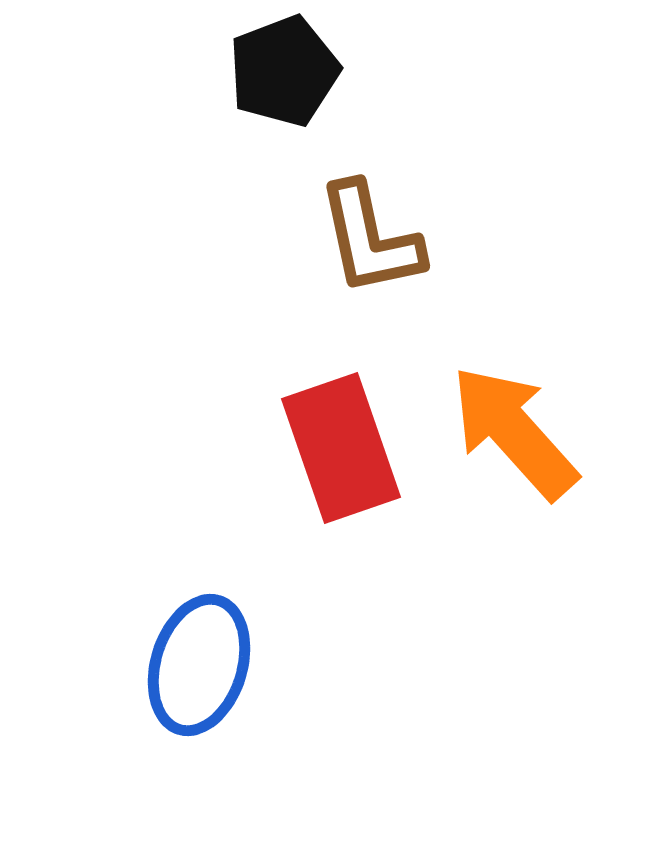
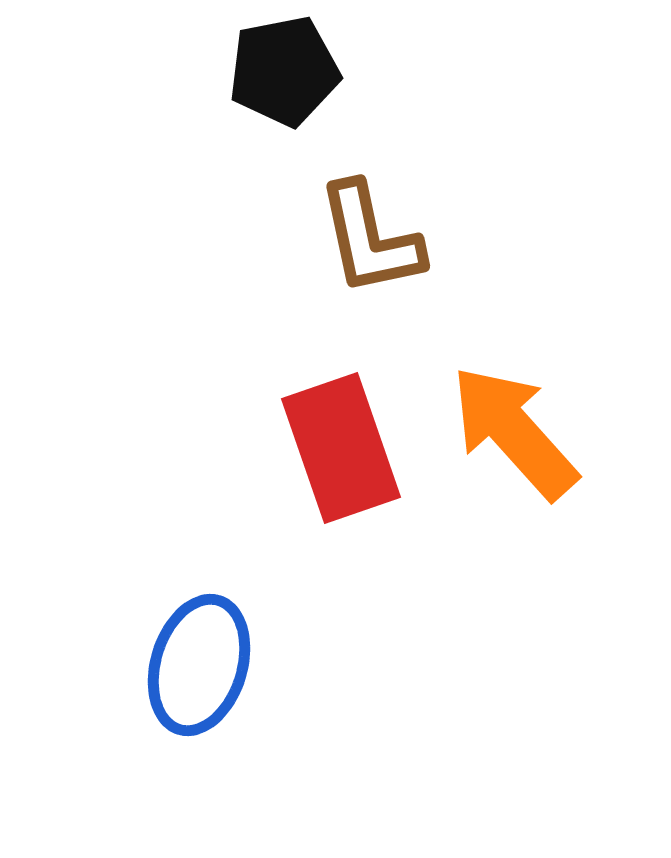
black pentagon: rotated 10 degrees clockwise
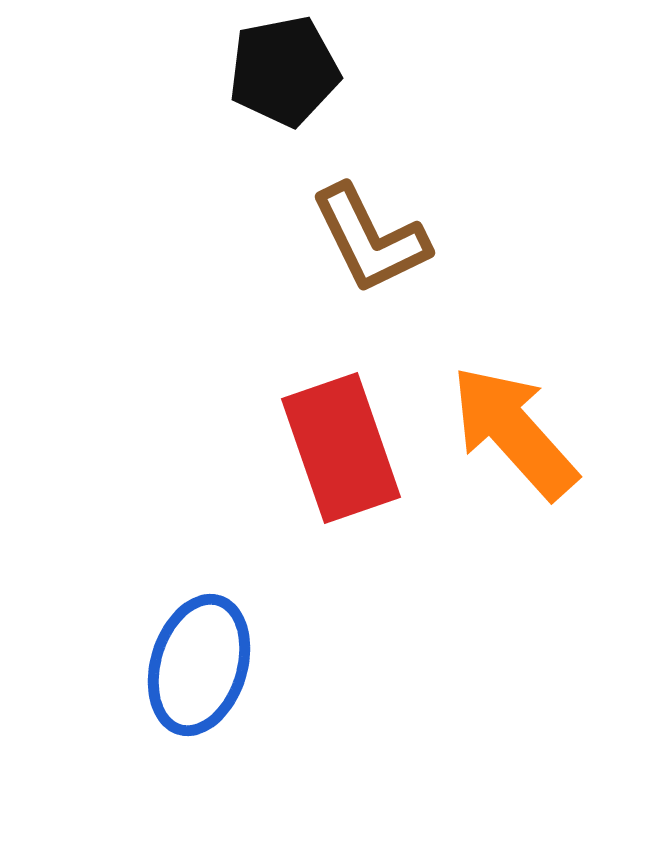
brown L-shape: rotated 14 degrees counterclockwise
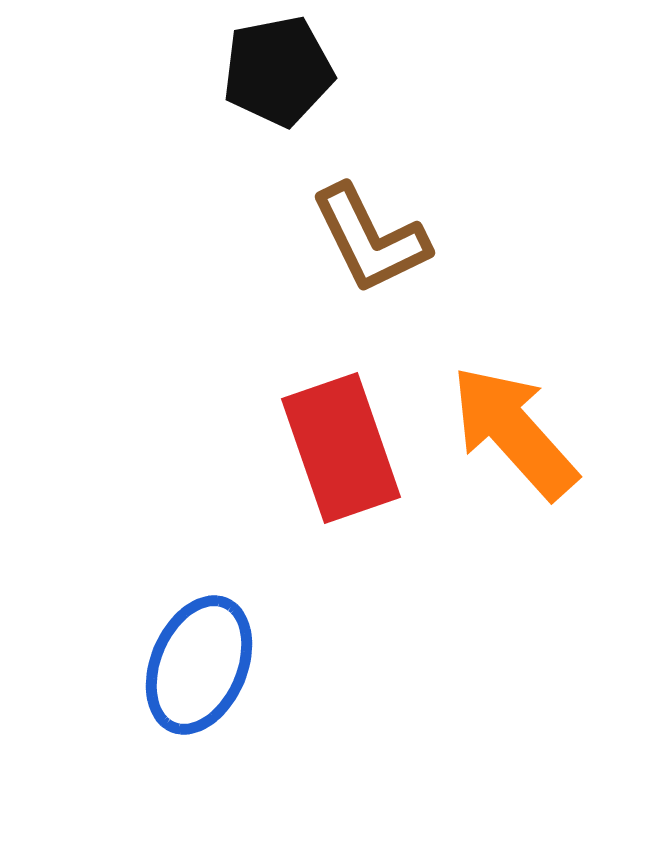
black pentagon: moved 6 px left
blue ellipse: rotated 6 degrees clockwise
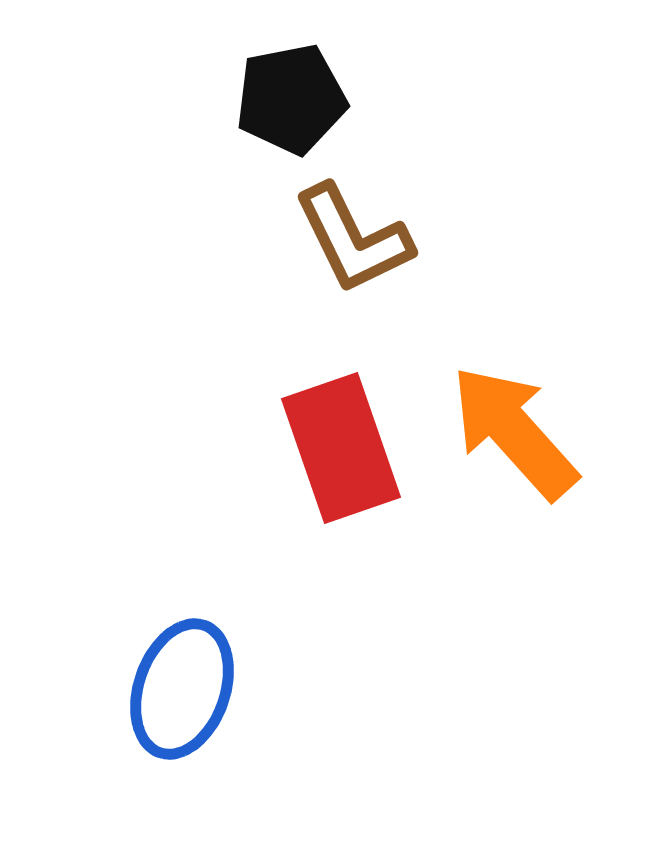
black pentagon: moved 13 px right, 28 px down
brown L-shape: moved 17 px left
blue ellipse: moved 17 px left, 24 px down; rotated 4 degrees counterclockwise
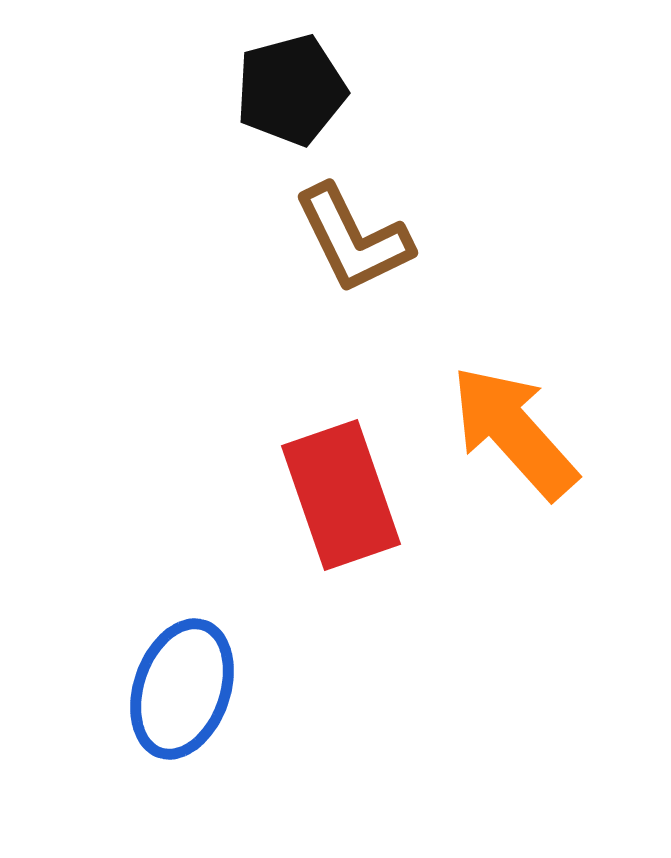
black pentagon: moved 9 px up; rotated 4 degrees counterclockwise
red rectangle: moved 47 px down
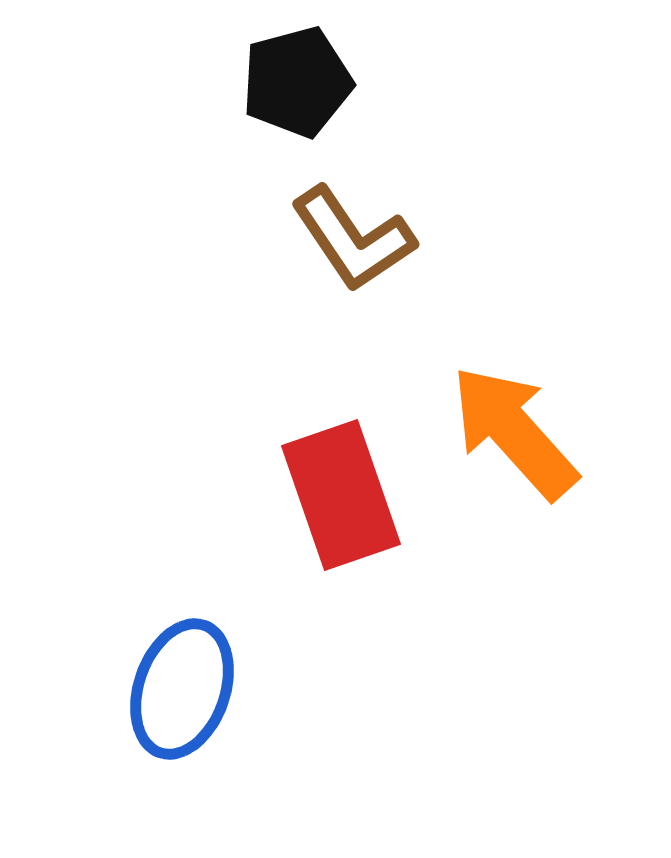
black pentagon: moved 6 px right, 8 px up
brown L-shape: rotated 8 degrees counterclockwise
